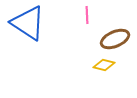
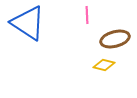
brown ellipse: rotated 8 degrees clockwise
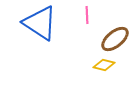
blue triangle: moved 12 px right
brown ellipse: rotated 24 degrees counterclockwise
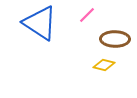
pink line: rotated 48 degrees clockwise
brown ellipse: rotated 40 degrees clockwise
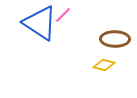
pink line: moved 24 px left
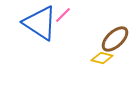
brown ellipse: rotated 44 degrees counterclockwise
yellow diamond: moved 2 px left, 7 px up
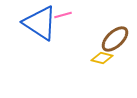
pink line: rotated 30 degrees clockwise
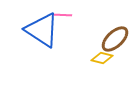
pink line: rotated 18 degrees clockwise
blue triangle: moved 2 px right, 7 px down
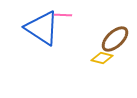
blue triangle: moved 2 px up
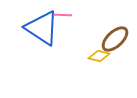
yellow diamond: moved 3 px left, 2 px up
